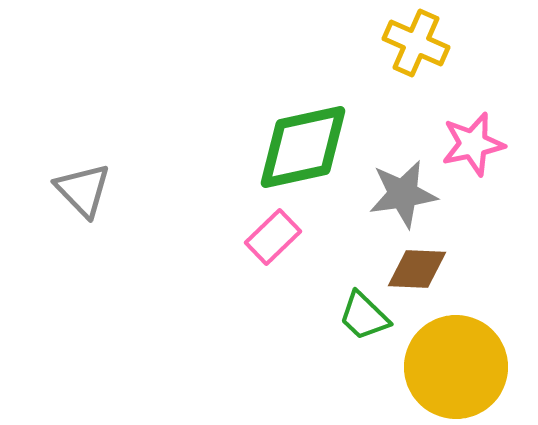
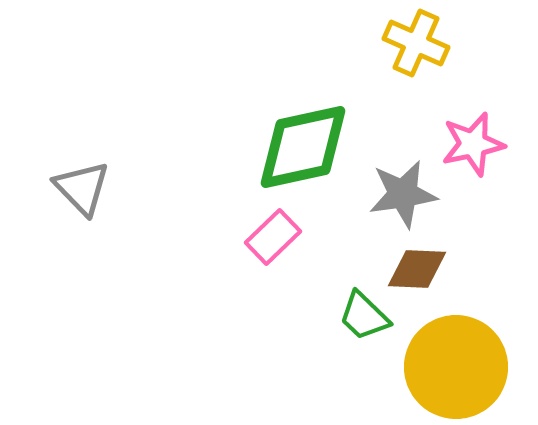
gray triangle: moved 1 px left, 2 px up
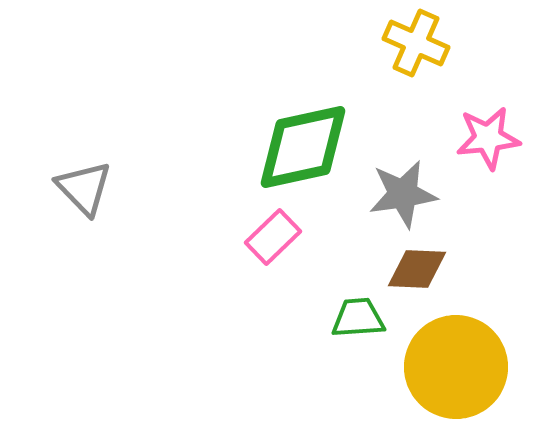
pink star: moved 15 px right, 6 px up; rotated 6 degrees clockwise
gray triangle: moved 2 px right
green trapezoid: moved 6 px left, 2 px down; rotated 132 degrees clockwise
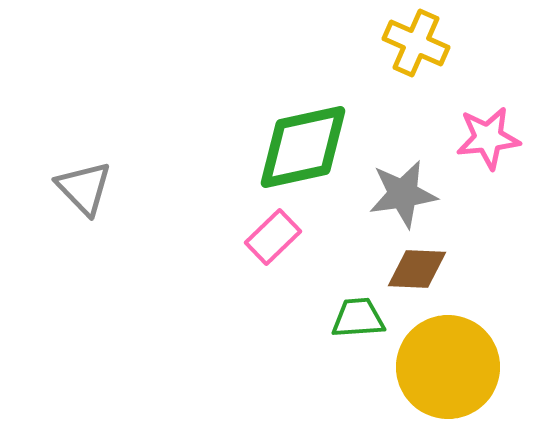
yellow circle: moved 8 px left
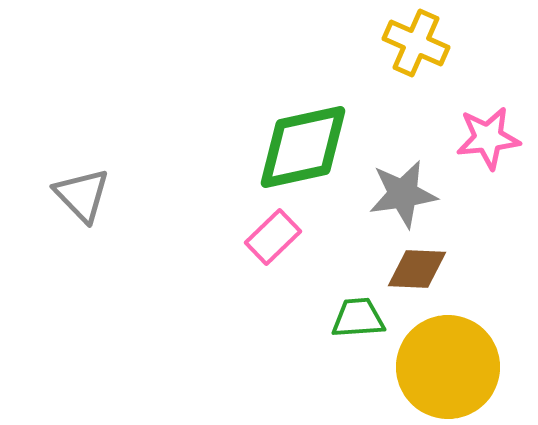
gray triangle: moved 2 px left, 7 px down
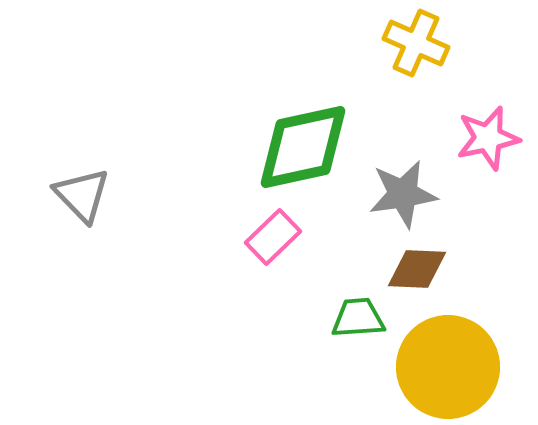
pink star: rotated 6 degrees counterclockwise
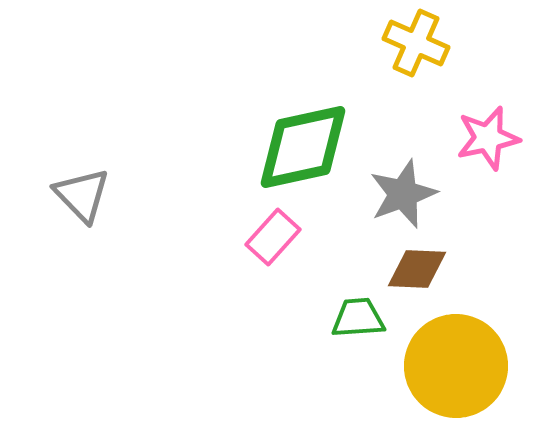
gray star: rotated 12 degrees counterclockwise
pink rectangle: rotated 4 degrees counterclockwise
yellow circle: moved 8 px right, 1 px up
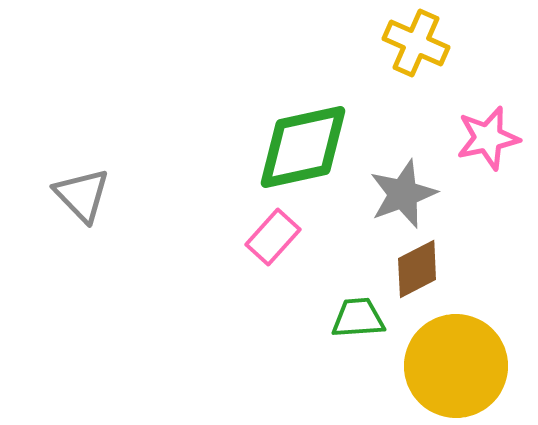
brown diamond: rotated 30 degrees counterclockwise
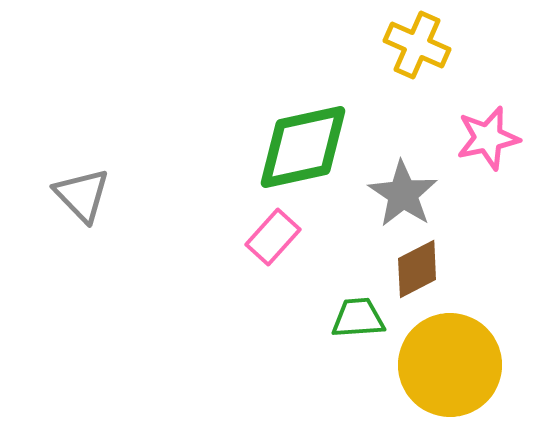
yellow cross: moved 1 px right, 2 px down
gray star: rotated 18 degrees counterclockwise
yellow circle: moved 6 px left, 1 px up
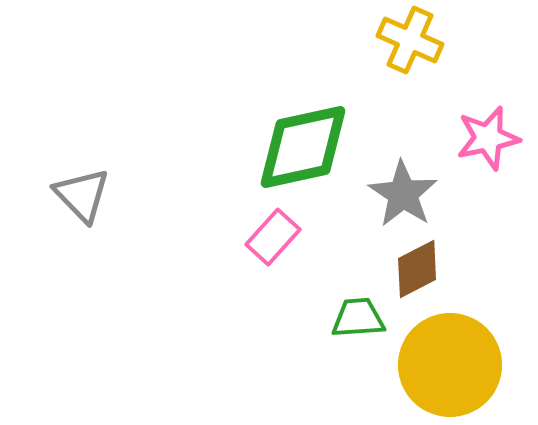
yellow cross: moved 7 px left, 5 px up
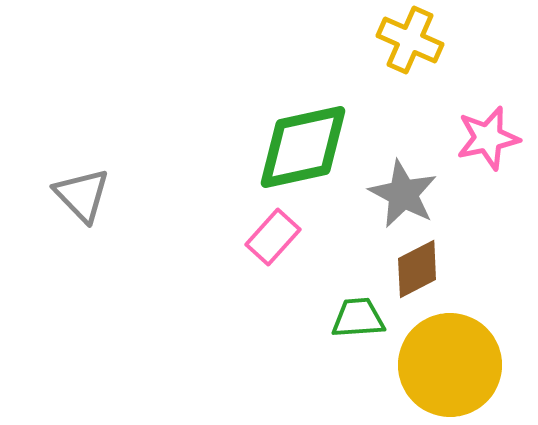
gray star: rotated 6 degrees counterclockwise
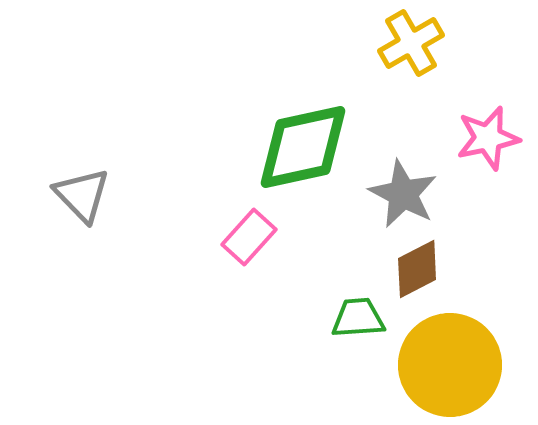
yellow cross: moved 1 px right, 3 px down; rotated 36 degrees clockwise
pink rectangle: moved 24 px left
